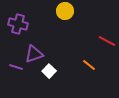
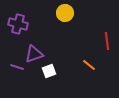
yellow circle: moved 2 px down
red line: rotated 54 degrees clockwise
purple line: moved 1 px right
white square: rotated 24 degrees clockwise
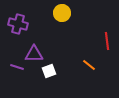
yellow circle: moved 3 px left
purple triangle: rotated 18 degrees clockwise
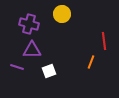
yellow circle: moved 1 px down
purple cross: moved 11 px right
red line: moved 3 px left
purple triangle: moved 2 px left, 4 px up
orange line: moved 2 px right, 3 px up; rotated 72 degrees clockwise
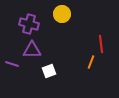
red line: moved 3 px left, 3 px down
purple line: moved 5 px left, 3 px up
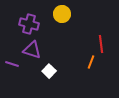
purple triangle: rotated 18 degrees clockwise
white square: rotated 24 degrees counterclockwise
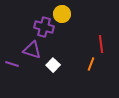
purple cross: moved 15 px right, 3 px down
orange line: moved 2 px down
white square: moved 4 px right, 6 px up
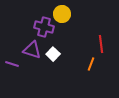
white square: moved 11 px up
